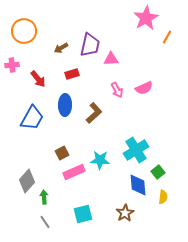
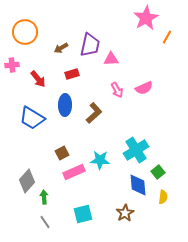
orange circle: moved 1 px right, 1 px down
blue trapezoid: rotated 92 degrees clockwise
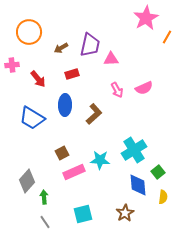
orange circle: moved 4 px right
brown L-shape: moved 1 px down
cyan cross: moved 2 px left
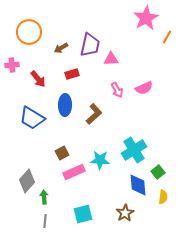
gray line: moved 1 px up; rotated 40 degrees clockwise
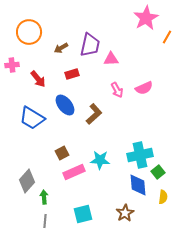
blue ellipse: rotated 40 degrees counterclockwise
cyan cross: moved 6 px right, 5 px down; rotated 20 degrees clockwise
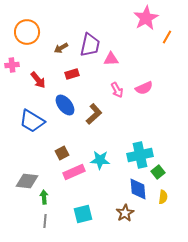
orange circle: moved 2 px left
red arrow: moved 1 px down
blue trapezoid: moved 3 px down
gray diamond: rotated 55 degrees clockwise
blue diamond: moved 4 px down
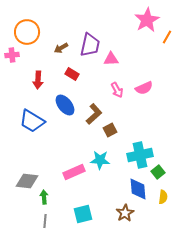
pink star: moved 1 px right, 2 px down
pink cross: moved 10 px up
red rectangle: rotated 48 degrees clockwise
red arrow: rotated 42 degrees clockwise
brown square: moved 48 px right, 23 px up
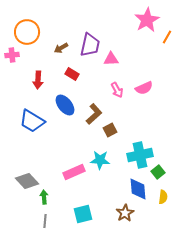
gray diamond: rotated 40 degrees clockwise
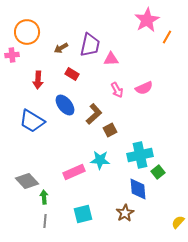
yellow semicircle: moved 15 px right, 25 px down; rotated 144 degrees counterclockwise
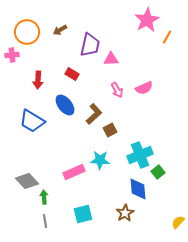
brown arrow: moved 1 px left, 18 px up
cyan cross: rotated 10 degrees counterclockwise
gray line: rotated 16 degrees counterclockwise
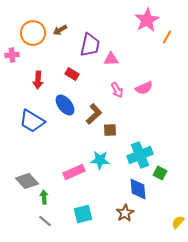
orange circle: moved 6 px right, 1 px down
brown square: rotated 24 degrees clockwise
green square: moved 2 px right, 1 px down; rotated 24 degrees counterclockwise
gray line: rotated 40 degrees counterclockwise
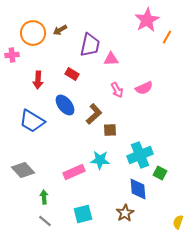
gray diamond: moved 4 px left, 11 px up
yellow semicircle: rotated 24 degrees counterclockwise
